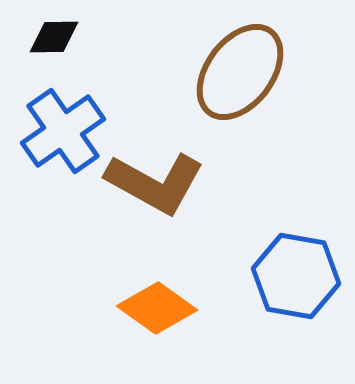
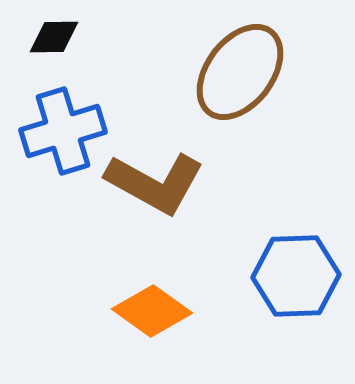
blue cross: rotated 18 degrees clockwise
blue hexagon: rotated 12 degrees counterclockwise
orange diamond: moved 5 px left, 3 px down
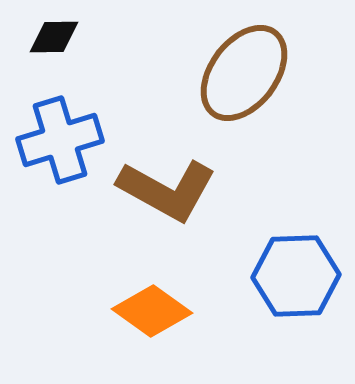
brown ellipse: moved 4 px right, 1 px down
blue cross: moved 3 px left, 9 px down
brown L-shape: moved 12 px right, 7 px down
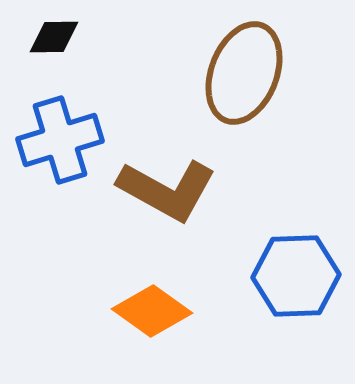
brown ellipse: rotated 16 degrees counterclockwise
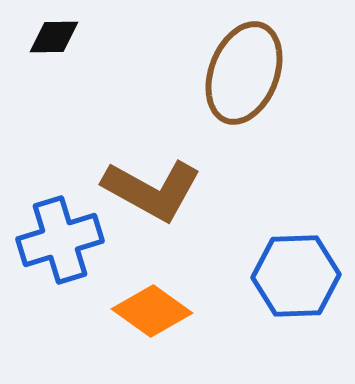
blue cross: moved 100 px down
brown L-shape: moved 15 px left
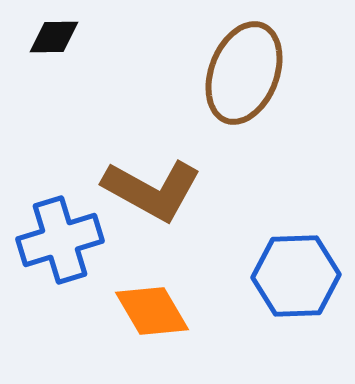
orange diamond: rotated 24 degrees clockwise
